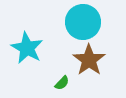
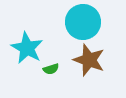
brown star: rotated 16 degrees counterclockwise
green semicircle: moved 11 px left, 14 px up; rotated 28 degrees clockwise
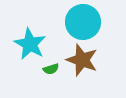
cyan star: moved 3 px right, 4 px up
brown star: moved 7 px left
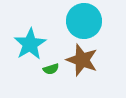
cyan circle: moved 1 px right, 1 px up
cyan star: rotated 12 degrees clockwise
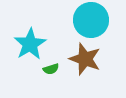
cyan circle: moved 7 px right, 1 px up
brown star: moved 3 px right, 1 px up
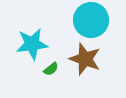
cyan star: moved 2 px right; rotated 24 degrees clockwise
green semicircle: rotated 21 degrees counterclockwise
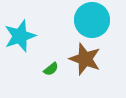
cyan circle: moved 1 px right
cyan star: moved 12 px left, 8 px up; rotated 12 degrees counterclockwise
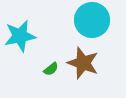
cyan star: rotated 8 degrees clockwise
brown star: moved 2 px left, 4 px down
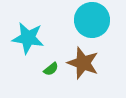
cyan star: moved 8 px right, 2 px down; rotated 20 degrees clockwise
